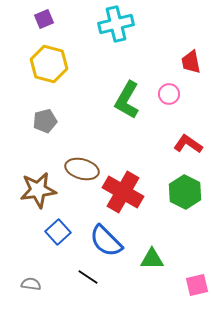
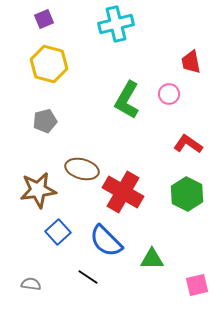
green hexagon: moved 2 px right, 2 px down
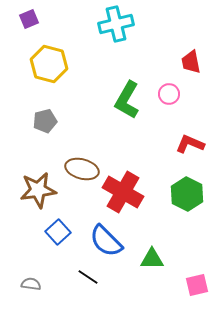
purple square: moved 15 px left
red L-shape: moved 2 px right; rotated 12 degrees counterclockwise
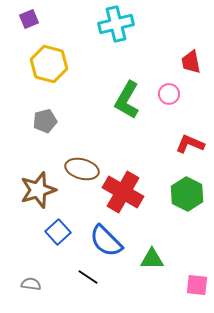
brown star: rotated 9 degrees counterclockwise
pink square: rotated 20 degrees clockwise
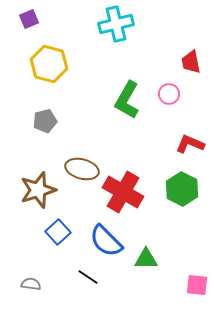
green hexagon: moved 5 px left, 5 px up
green triangle: moved 6 px left
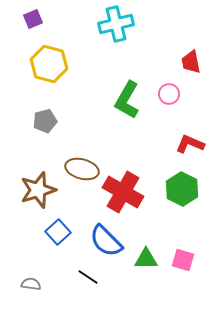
purple square: moved 4 px right
pink square: moved 14 px left, 25 px up; rotated 10 degrees clockwise
